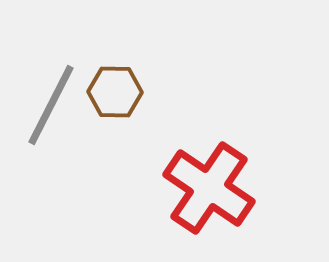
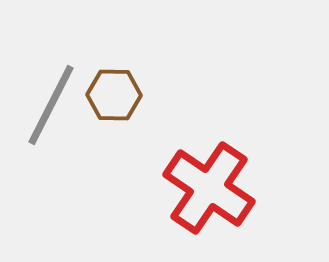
brown hexagon: moved 1 px left, 3 px down
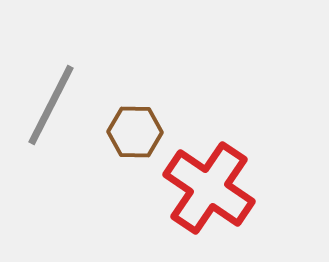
brown hexagon: moved 21 px right, 37 px down
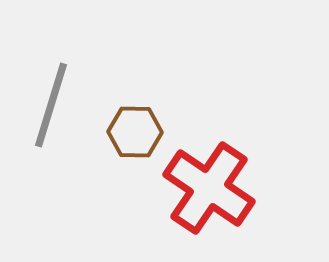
gray line: rotated 10 degrees counterclockwise
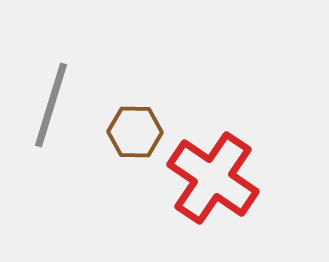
red cross: moved 4 px right, 10 px up
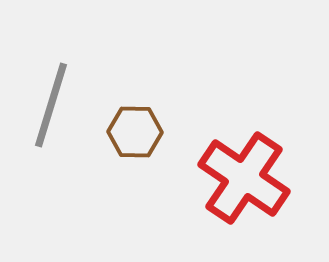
red cross: moved 31 px right
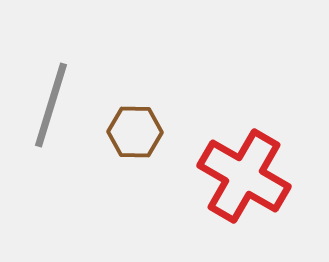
red cross: moved 2 px up; rotated 4 degrees counterclockwise
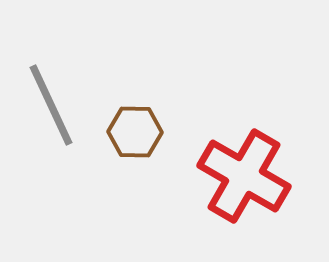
gray line: rotated 42 degrees counterclockwise
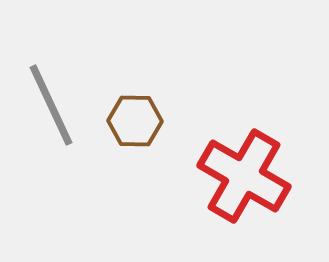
brown hexagon: moved 11 px up
